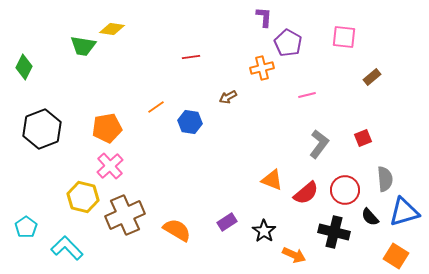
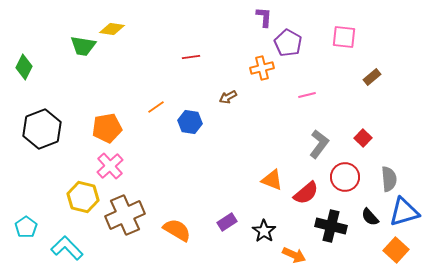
red square: rotated 24 degrees counterclockwise
gray semicircle: moved 4 px right
red circle: moved 13 px up
black cross: moved 3 px left, 6 px up
orange square: moved 6 px up; rotated 10 degrees clockwise
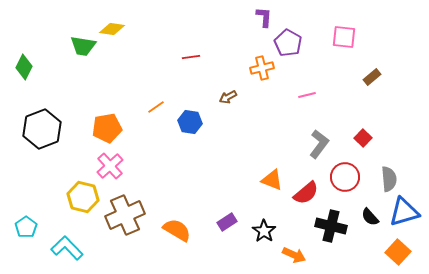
orange square: moved 2 px right, 2 px down
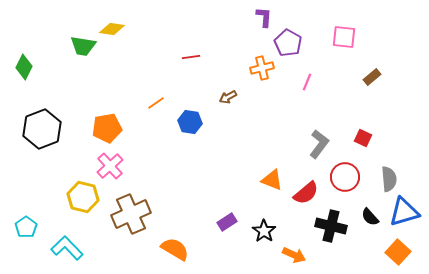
pink line: moved 13 px up; rotated 54 degrees counterclockwise
orange line: moved 4 px up
red square: rotated 18 degrees counterclockwise
brown cross: moved 6 px right, 1 px up
orange semicircle: moved 2 px left, 19 px down
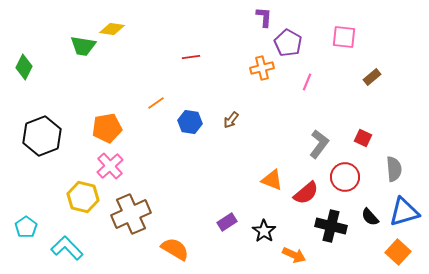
brown arrow: moved 3 px right, 23 px down; rotated 24 degrees counterclockwise
black hexagon: moved 7 px down
gray semicircle: moved 5 px right, 10 px up
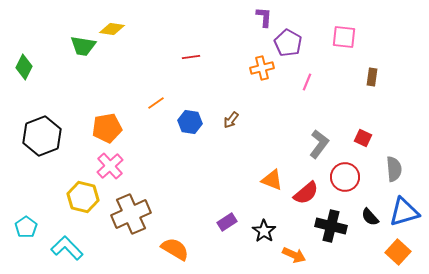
brown rectangle: rotated 42 degrees counterclockwise
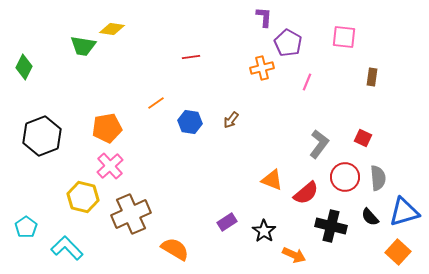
gray semicircle: moved 16 px left, 9 px down
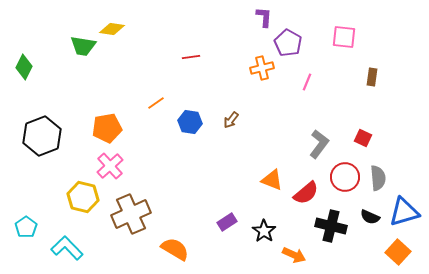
black semicircle: rotated 24 degrees counterclockwise
